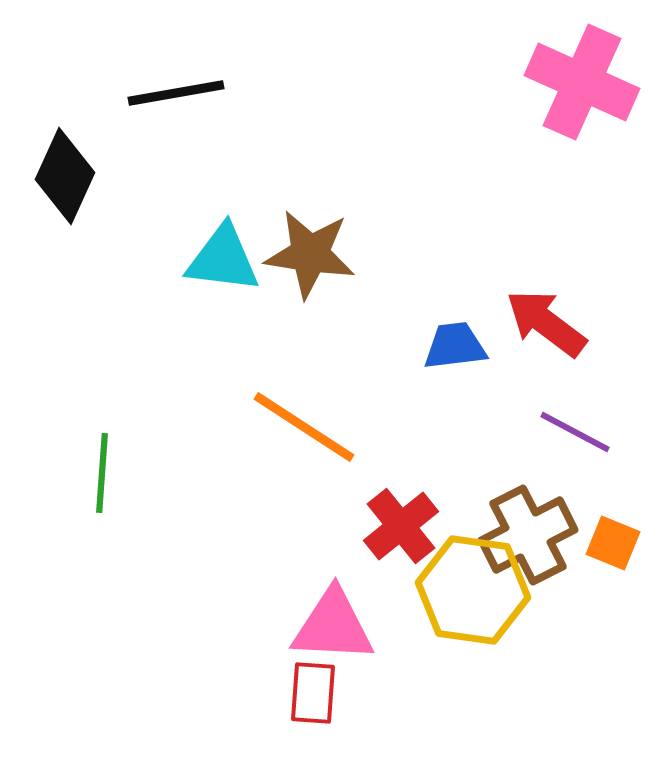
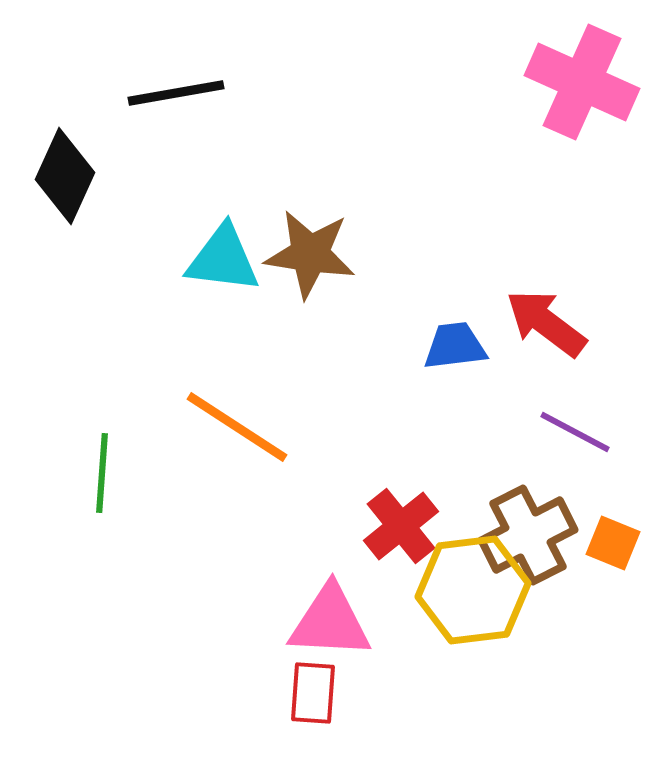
orange line: moved 67 px left
yellow hexagon: rotated 15 degrees counterclockwise
pink triangle: moved 3 px left, 4 px up
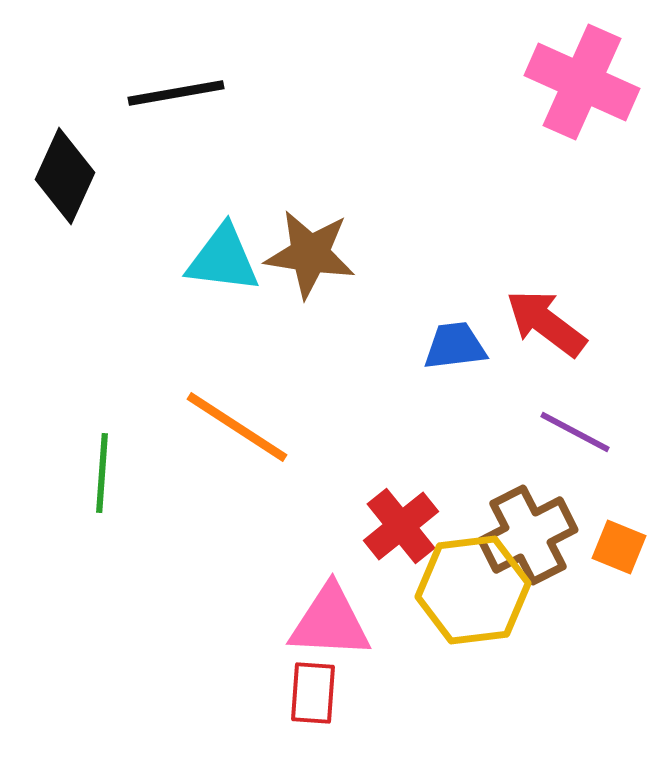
orange square: moved 6 px right, 4 px down
